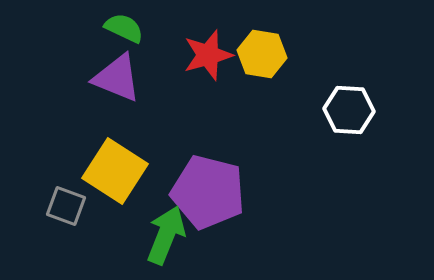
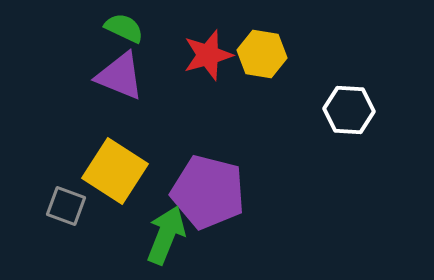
purple triangle: moved 3 px right, 2 px up
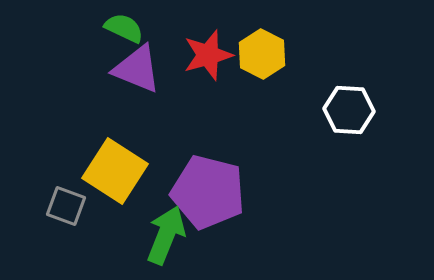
yellow hexagon: rotated 18 degrees clockwise
purple triangle: moved 17 px right, 7 px up
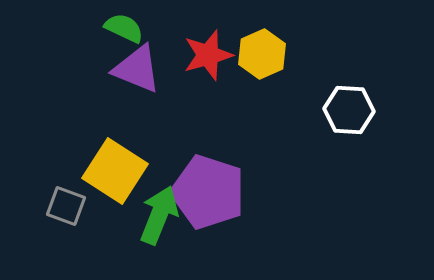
yellow hexagon: rotated 9 degrees clockwise
purple pentagon: rotated 4 degrees clockwise
green arrow: moved 7 px left, 20 px up
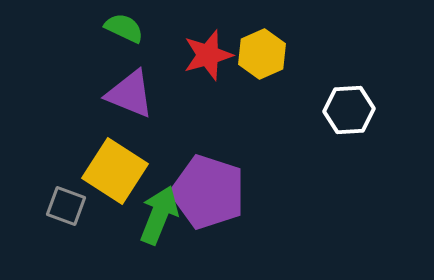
purple triangle: moved 7 px left, 25 px down
white hexagon: rotated 6 degrees counterclockwise
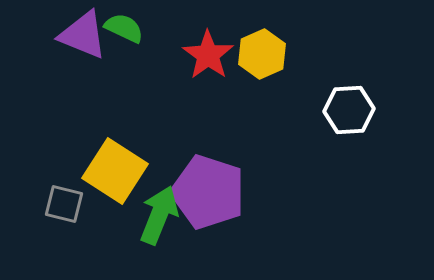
red star: rotated 21 degrees counterclockwise
purple triangle: moved 47 px left, 59 px up
gray square: moved 2 px left, 2 px up; rotated 6 degrees counterclockwise
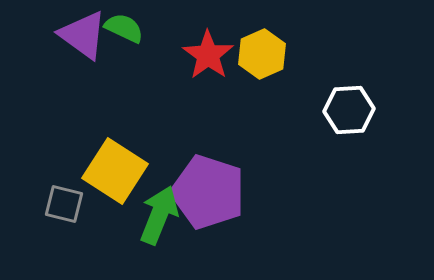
purple triangle: rotated 14 degrees clockwise
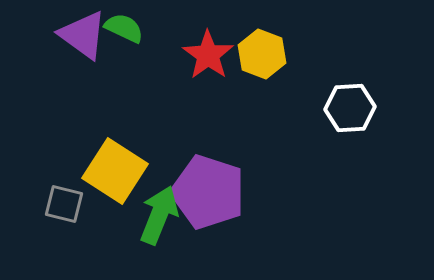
yellow hexagon: rotated 15 degrees counterclockwise
white hexagon: moved 1 px right, 2 px up
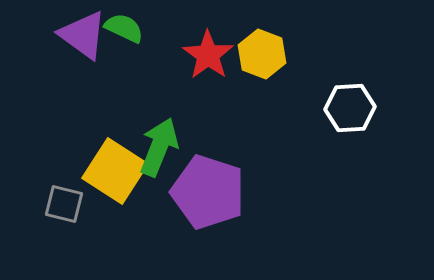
green arrow: moved 68 px up
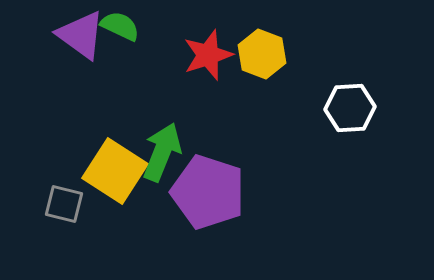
green semicircle: moved 4 px left, 2 px up
purple triangle: moved 2 px left
red star: rotated 18 degrees clockwise
green arrow: moved 3 px right, 5 px down
